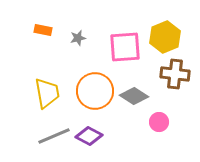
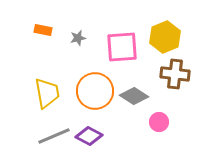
pink square: moved 3 px left
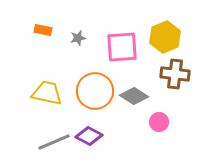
yellow trapezoid: rotated 68 degrees counterclockwise
gray line: moved 6 px down
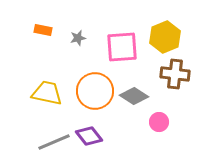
purple diamond: rotated 24 degrees clockwise
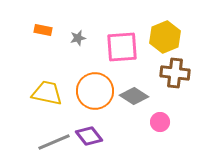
brown cross: moved 1 px up
pink circle: moved 1 px right
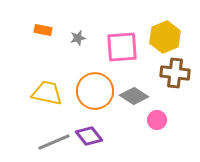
pink circle: moved 3 px left, 2 px up
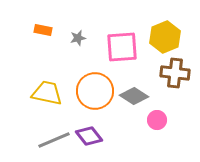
gray line: moved 2 px up
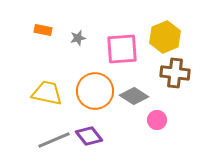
pink square: moved 2 px down
